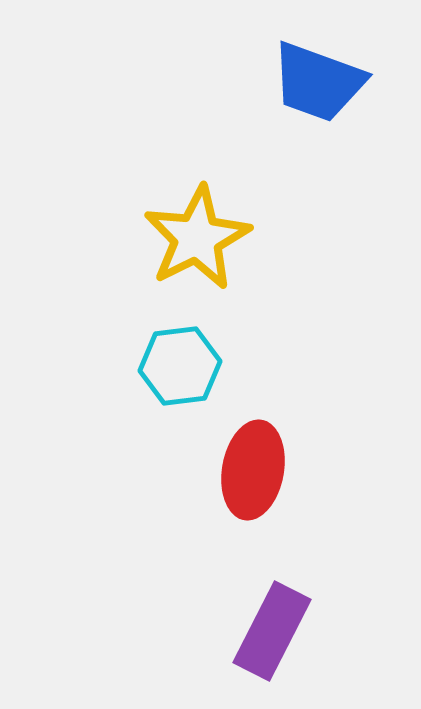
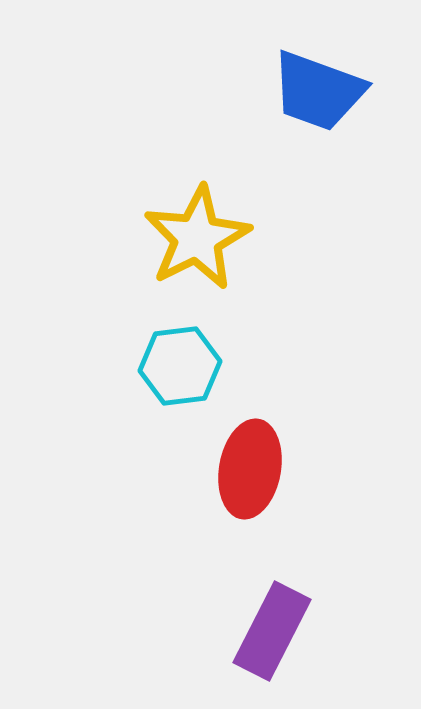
blue trapezoid: moved 9 px down
red ellipse: moved 3 px left, 1 px up
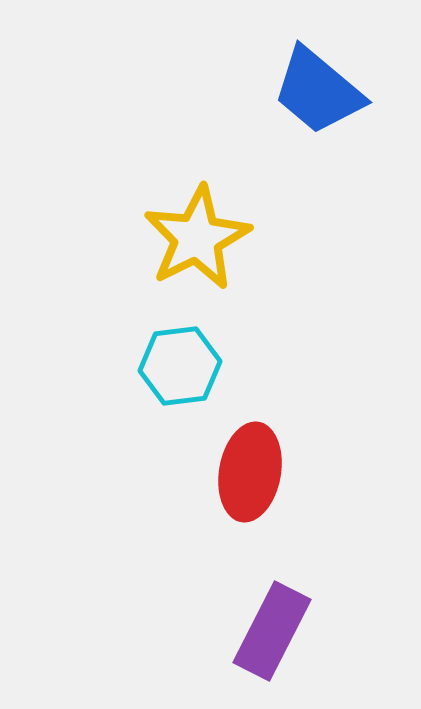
blue trapezoid: rotated 20 degrees clockwise
red ellipse: moved 3 px down
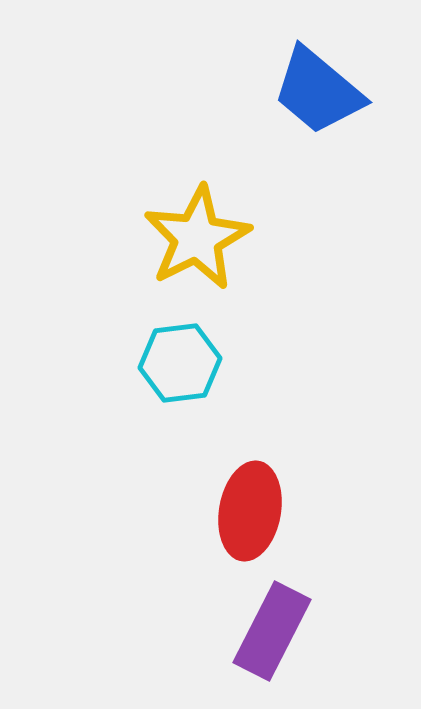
cyan hexagon: moved 3 px up
red ellipse: moved 39 px down
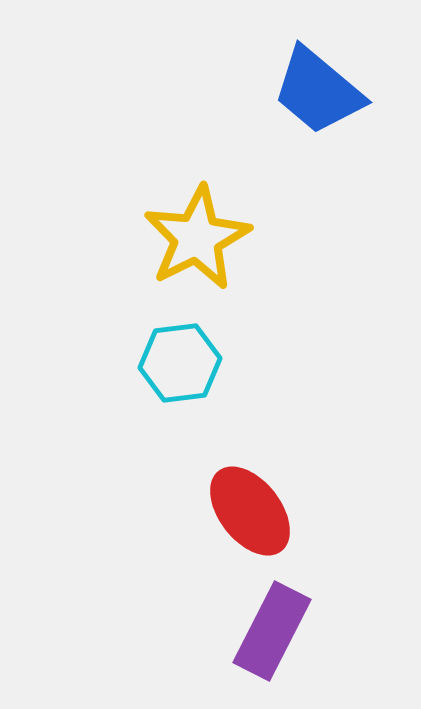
red ellipse: rotated 48 degrees counterclockwise
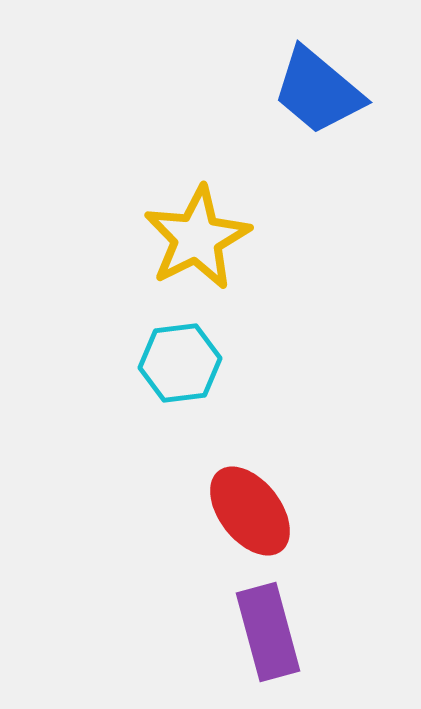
purple rectangle: moved 4 px left, 1 px down; rotated 42 degrees counterclockwise
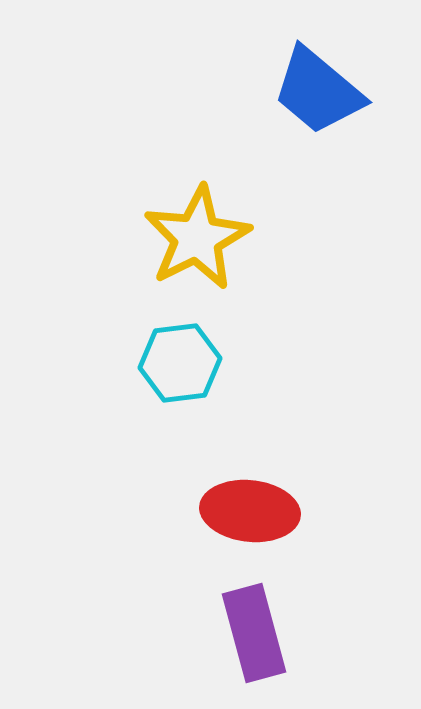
red ellipse: rotated 46 degrees counterclockwise
purple rectangle: moved 14 px left, 1 px down
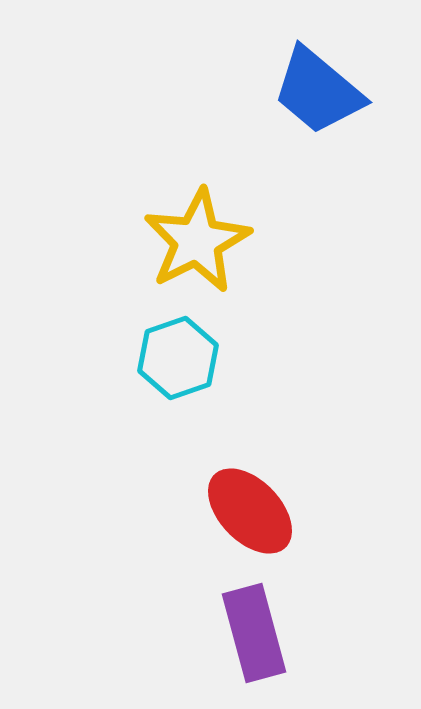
yellow star: moved 3 px down
cyan hexagon: moved 2 px left, 5 px up; rotated 12 degrees counterclockwise
red ellipse: rotated 40 degrees clockwise
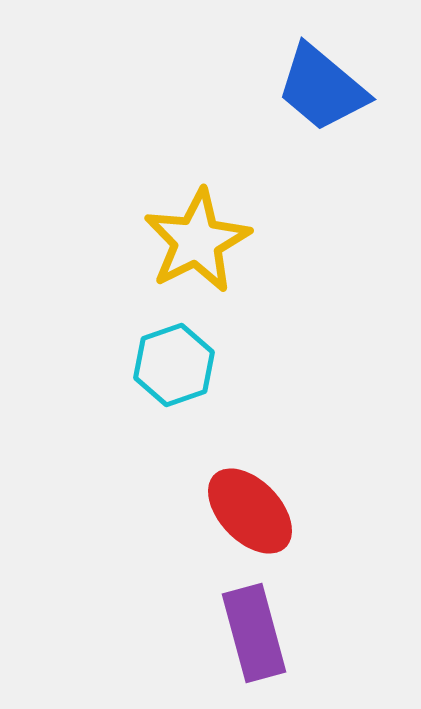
blue trapezoid: moved 4 px right, 3 px up
cyan hexagon: moved 4 px left, 7 px down
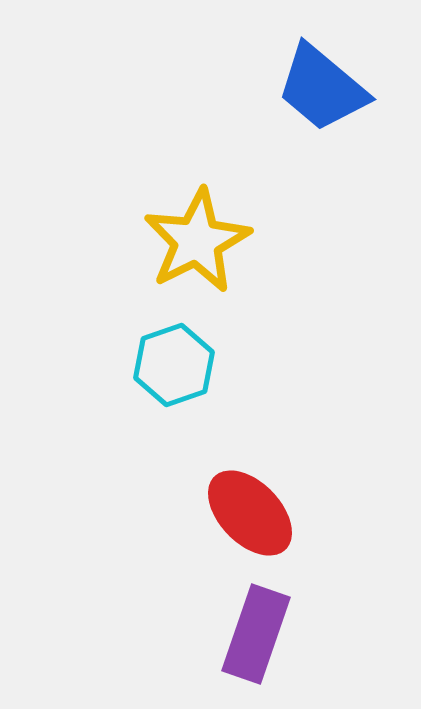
red ellipse: moved 2 px down
purple rectangle: moved 2 px right, 1 px down; rotated 34 degrees clockwise
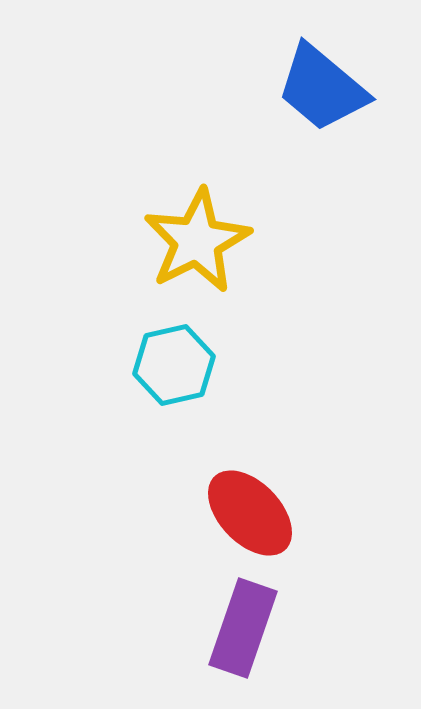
cyan hexagon: rotated 6 degrees clockwise
purple rectangle: moved 13 px left, 6 px up
